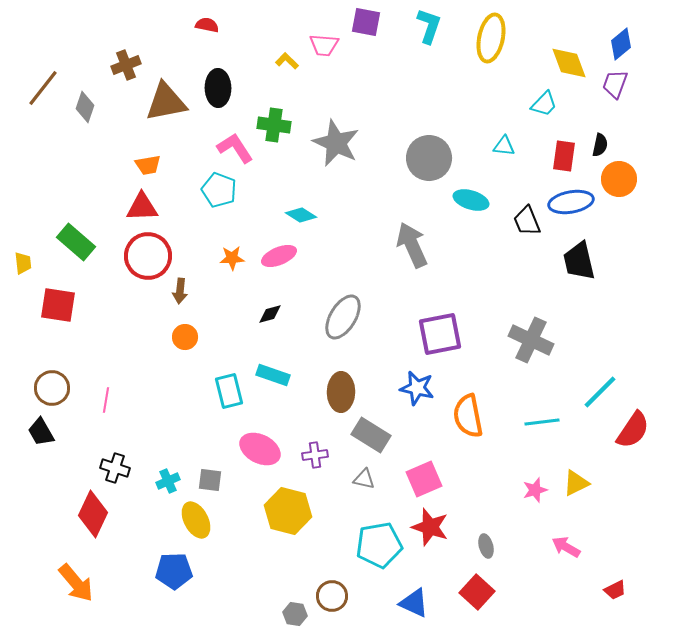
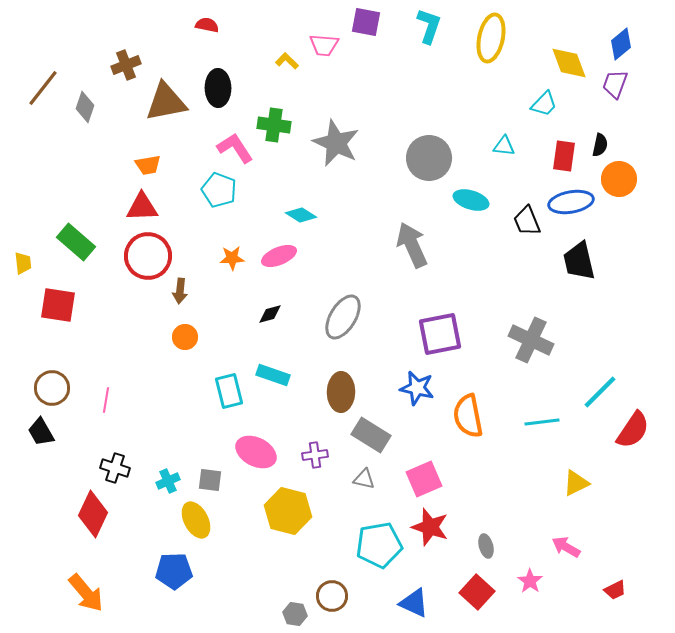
pink ellipse at (260, 449): moved 4 px left, 3 px down
pink star at (535, 490): moved 5 px left, 91 px down; rotated 20 degrees counterclockwise
orange arrow at (76, 583): moved 10 px right, 10 px down
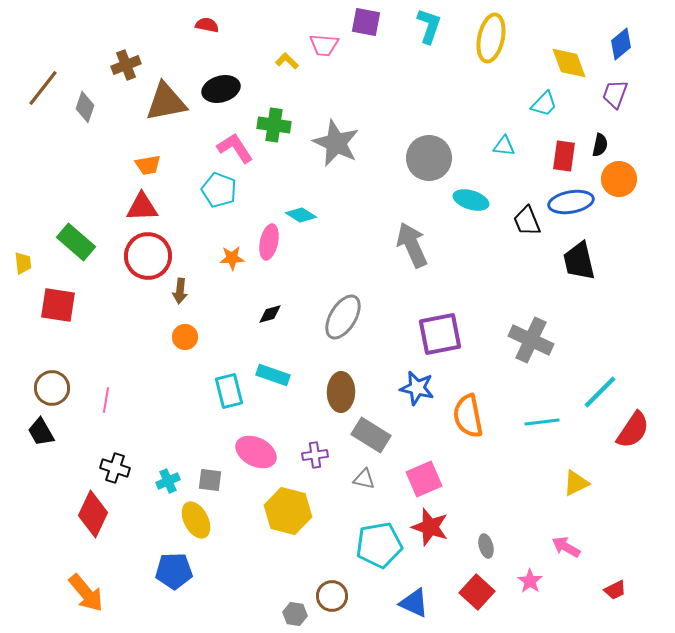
purple trapezoid at (615, 84): moved 10 px down
black ellipse at (218, 88): moved 3 px right, 1 px down; rotated 75 degrees clockwise
pink ellipse at (279, 256): moved 10 px left, 14 px up; rotated 56 degrees counterclockwise
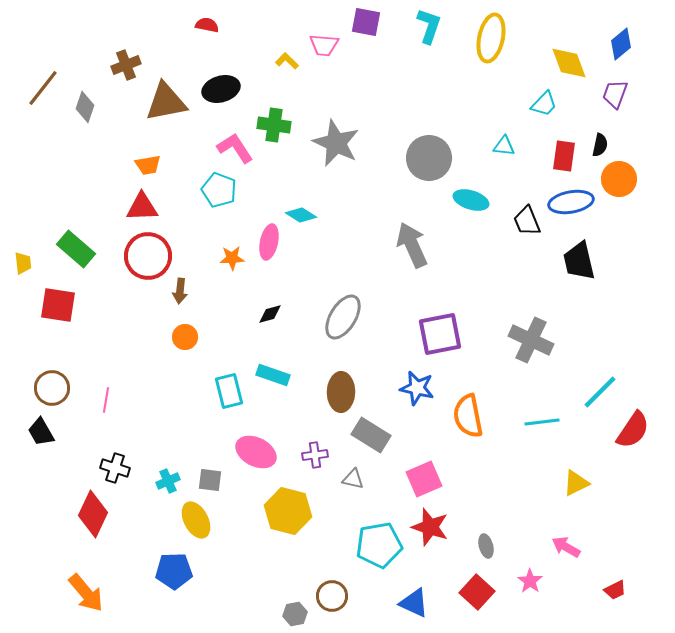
green rectangle at (76, 242): moved 7 px down
gray triangle at (364, 479): moved 11 px left
gray hexagon at (295, 614): rotated 20 degrees counterclockwise
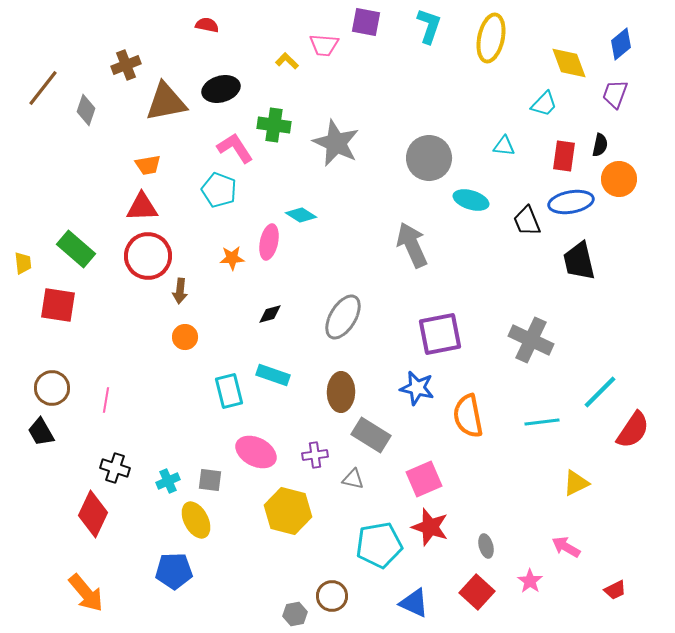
gray diamond at (85, 107): moved 1 px right, 3 px down
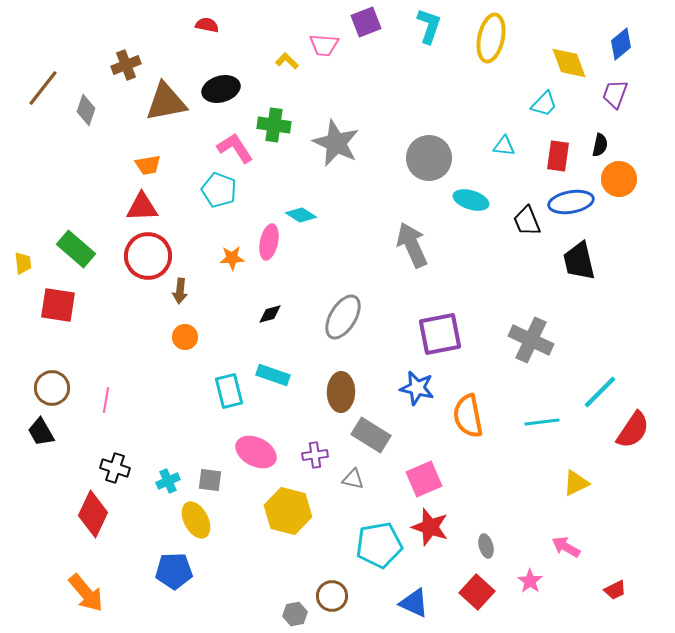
purple square at (366, 22): rotated 32 degrees counterclockwise
red rectangle at (564, 156): moved 6 px left
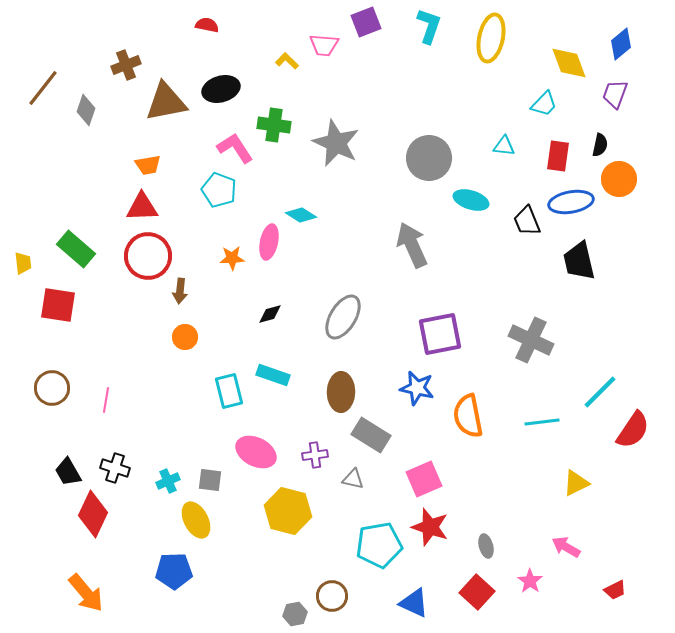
black trapezoid at (41, 432): moved 27 px right, 40 px down
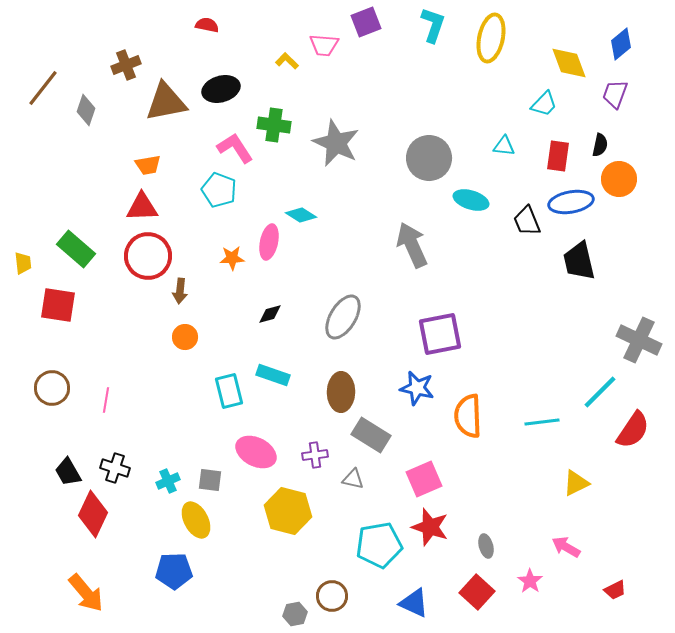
cyan L-shape at (429, 26): moved 4 px right, 1 px up
gray cross at (531, 340): moved 108 px right
orange semicircle at (468, 416): rotated 9 degrees clockwise
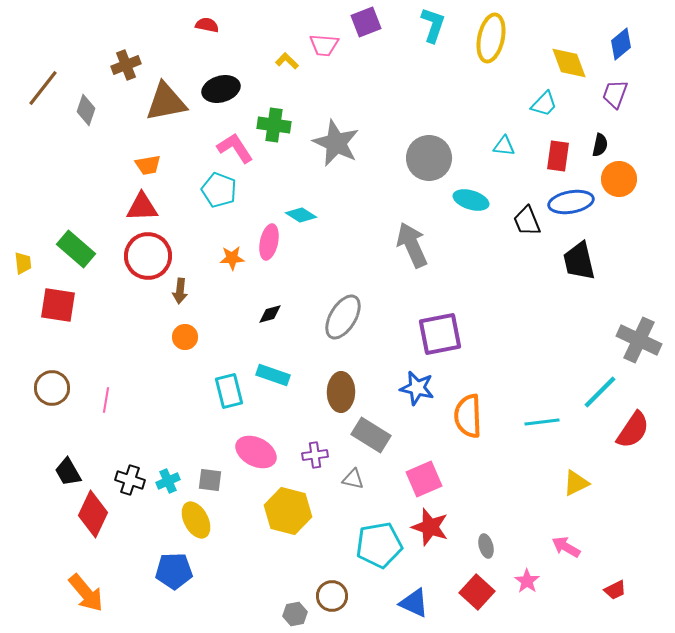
black cross at (115, 468): moved 15 px right, 12 px down
pink star at (530, 581): moved 3 px left
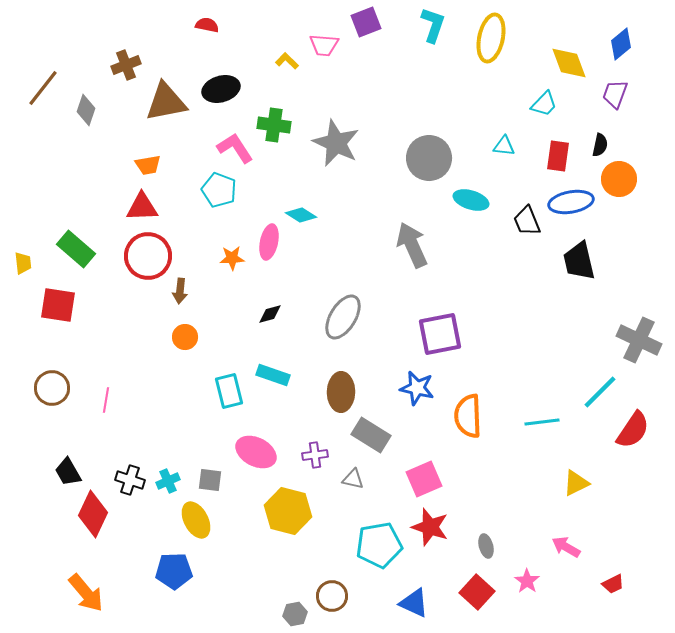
red trapezoid at (615, 590): moved 2 px left, 6 px up
